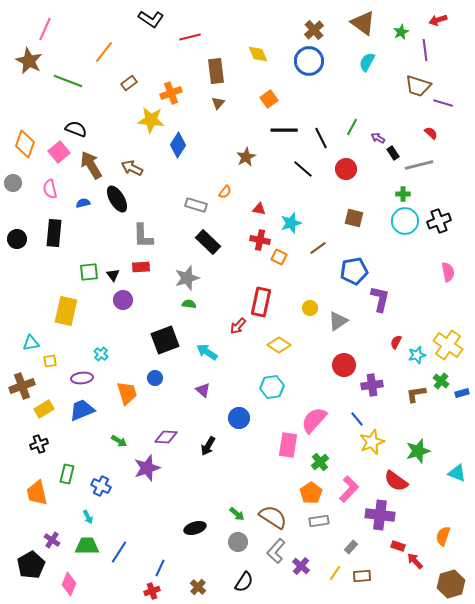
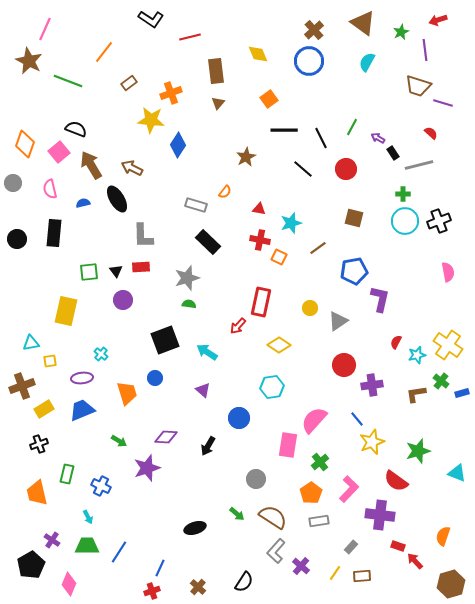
black triangle at (113, 275): moved 3 px right, 4 px up
gray circle at (238, 542): moved 18 px right, 63 px up
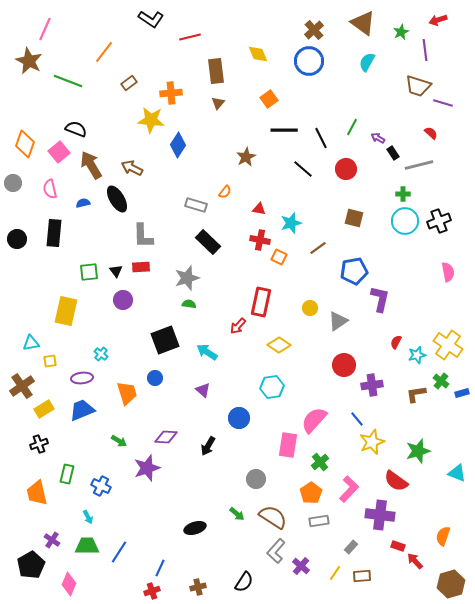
orange cross at (171, 93): rotated 15 degrees clockwise
brown cross at (22, 386): rotated 15 degrees counterclockwise
brown cross at (198, 587): rotated 35 degrees clockwise
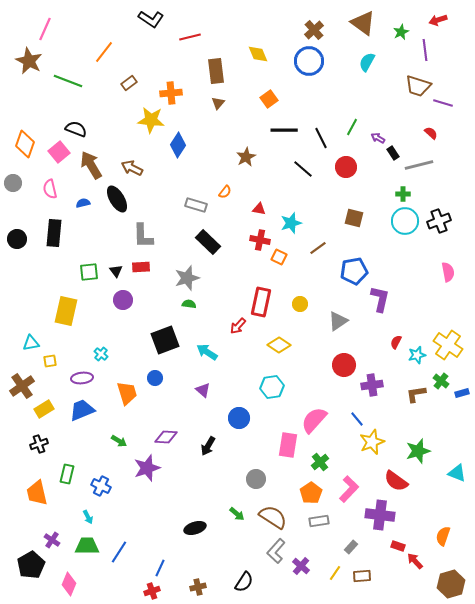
red circle at (346, 169): moved 2 px up
yellow circle at (310, 308): moved 10 px left, 4 px up
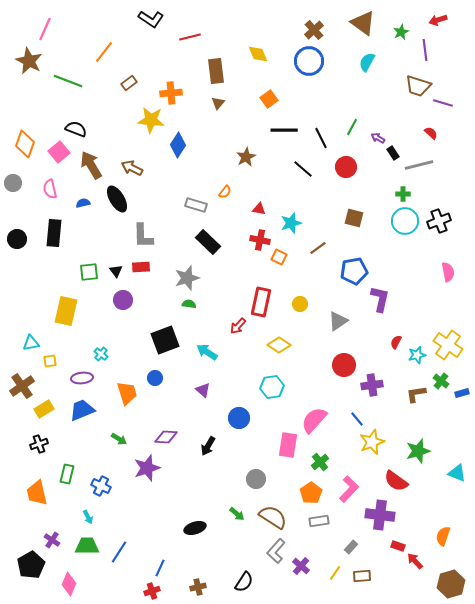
green arrow at (119, 441): moved 2 px up
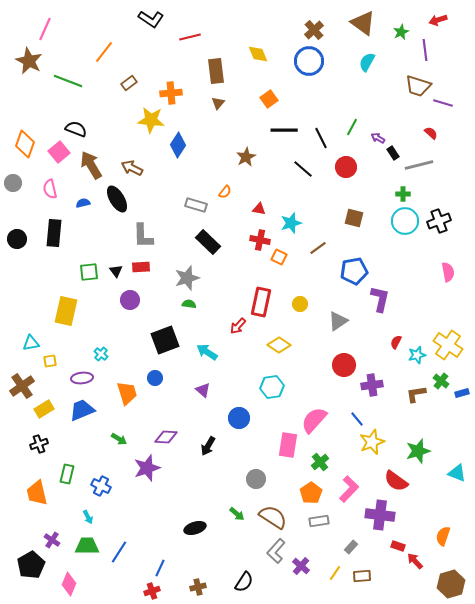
purple circle at (123, 300): moved 7 px right
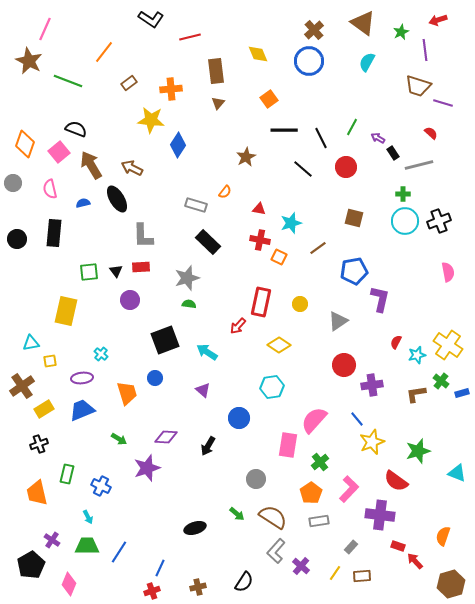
orange cross at (171, 93): moved 4 px up
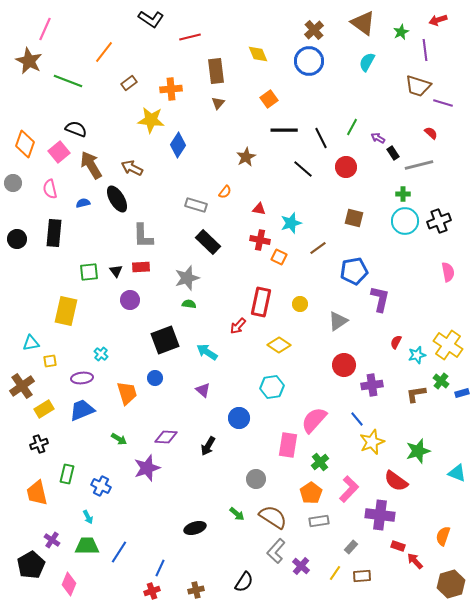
brown cross at (198, 587): moved 2 px left, 3 px down
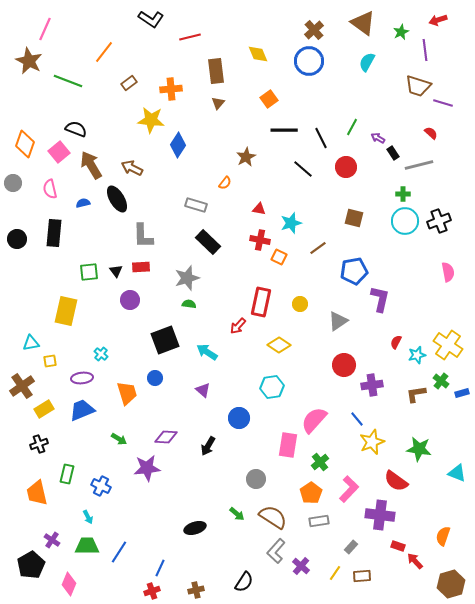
orange semicircle at (225, 192): moved 9 px up
green star at (418, 451): moved 1 px right, 2 px up; rotated 25 degrees clockwise
purple star at (147, 468): rotated 12 degrees clockwise
